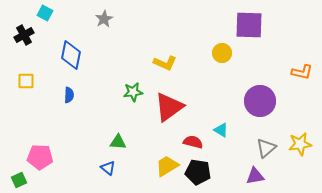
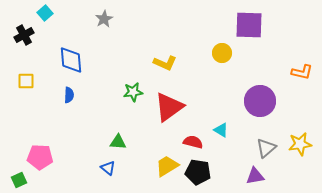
cyan square: rotated 21 degrees clockwise
blue diamond: moved 5 px down; rotated 16 degrees counterclockwise
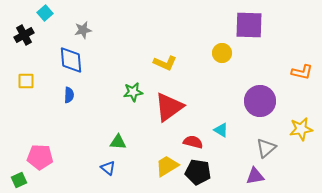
gray star: moved 21 px left, 11 px down; rotated 18 degrees clockwise
yellow star: moved 1 px right, 15 px up
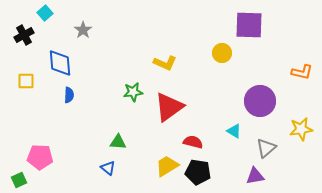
gray star: rotated 24 degrees counterclockwise
blue diamond: moved 11 px left, 3 px down
cyan triangle: moved 13 px right, 1 px down
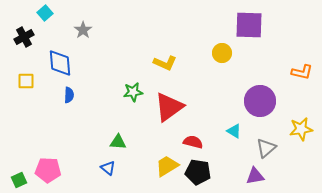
black cross: moved 2 px down
pink pentagon: moved 8 px right, 13 px down
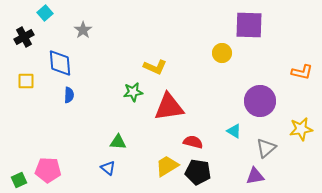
yellow L-shape: moved 10 px left, 4 px down
red triangle: rotated 28 degrees clockwise
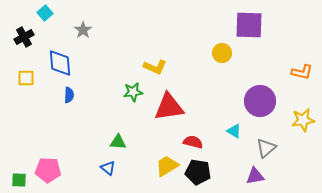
yellow square: moved 3 px up
yellow star: moved 2 px right, 9 px up
green square: rotated 28 degrees clockwise
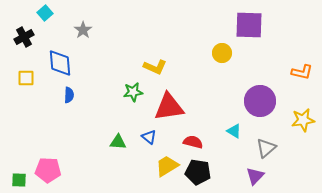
blue triangle: moved 41 px right, 31 px up
purple triangle: rotated 36 degrees counterclockwise
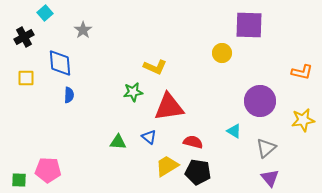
purple triangle: moved 15 px right, 2 px down; rotated 24 degrees counterclockwise
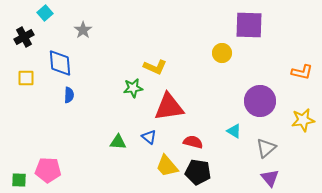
green star: moved 4 px up
yellow trapezoid: rotated 100 degrees counterclockwise
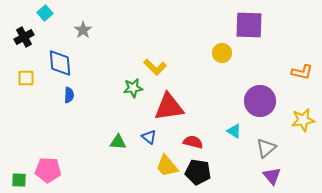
yellow L-shape: rotated 20 degrees clockwise
purple triangle: moved 2 px right, 2 px up
